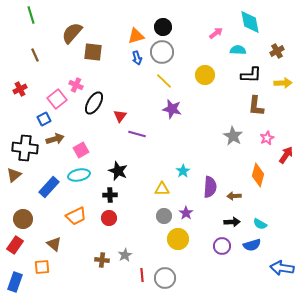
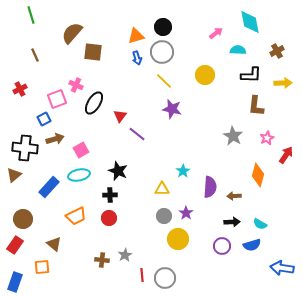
pink square at (57, 99): rotated 18 degrees clockwise
purple line at (137, 134): rotated 24 degrees clockwise
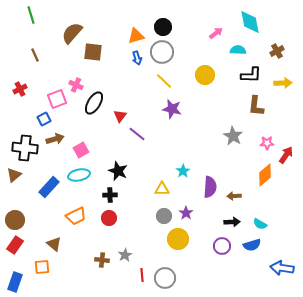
pink star at (267, 138): moved 5 px down; rotated 24 degrees clockwise
orange diamond at (258, 175): moved 7 px right; rotated 35 degrees clockwise
brown circle at (23, 219): moved 8 px left, 1 px down
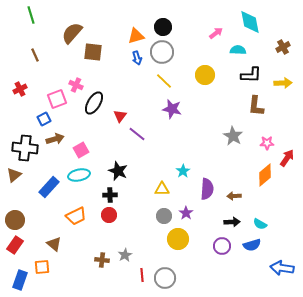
brown cross at (277, 51): moved 6 px right, 4 px up
red arrow at (286, 155): moved 1 px right, 3 px down
purple semicircle at (210, 187): moved 3 px left, 2 px down
red circle at (109, 218): moved 3 px up
blue rectangle at (15, 282): moved 5 px right, 2 px up
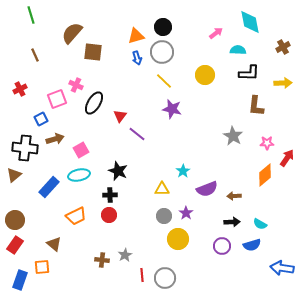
black L-shape at (251, 75): moved 2 px left, 2 px up
blue square at (44, 119): moved 3 px left
purple semicircle at (207, 189): rotated 65 degrees clockwise
